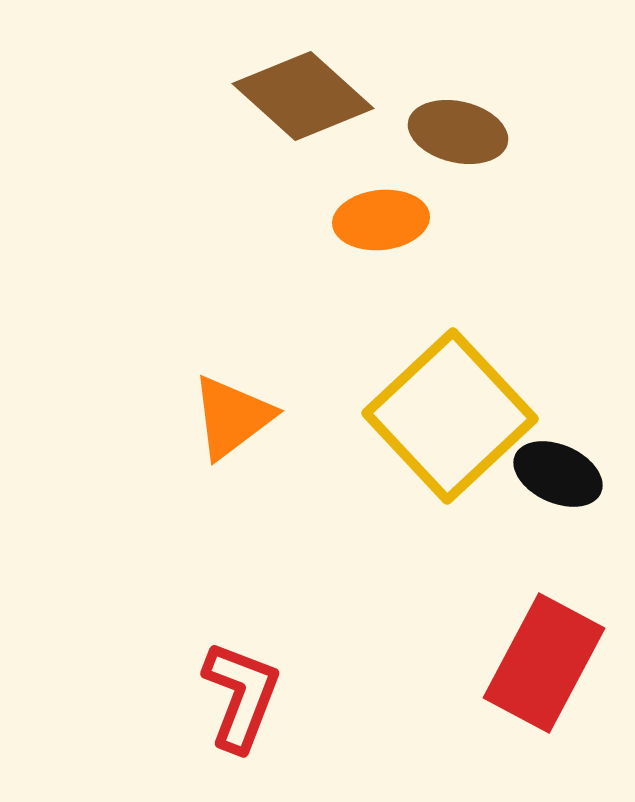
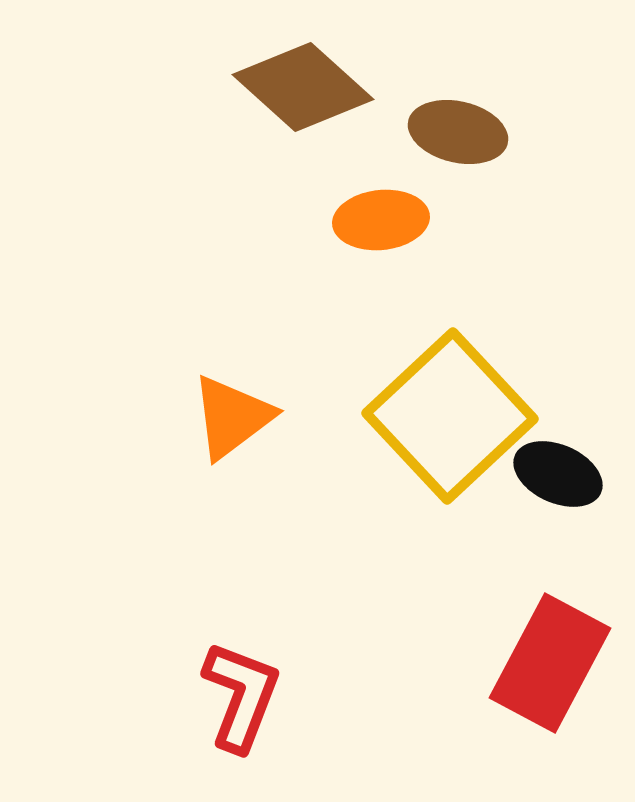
brown diamond: moved 9 px up
red rectangle: moved 6 px right
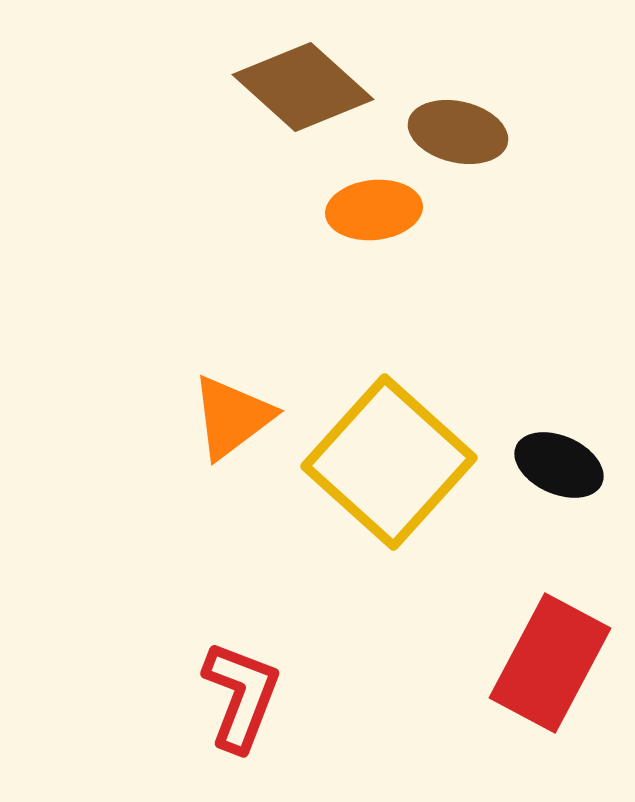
orange ellipse: moved 7 px left, 10 px up
yellow square: moved 61 px left, 46 px down; rotated 5 degrees counterclockwise
black ellipse: moved 1 px right, 9 px up
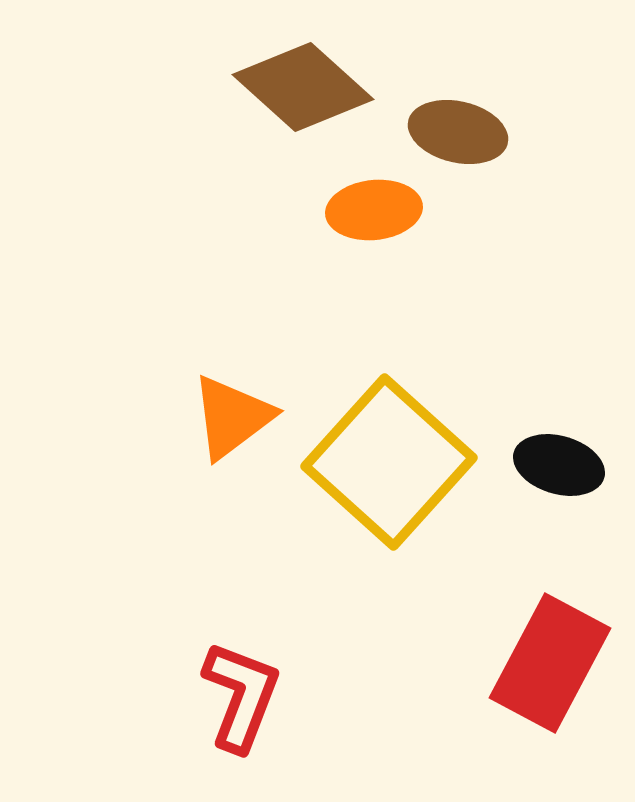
black ellipse: rotated 8 degrees counterclockwise
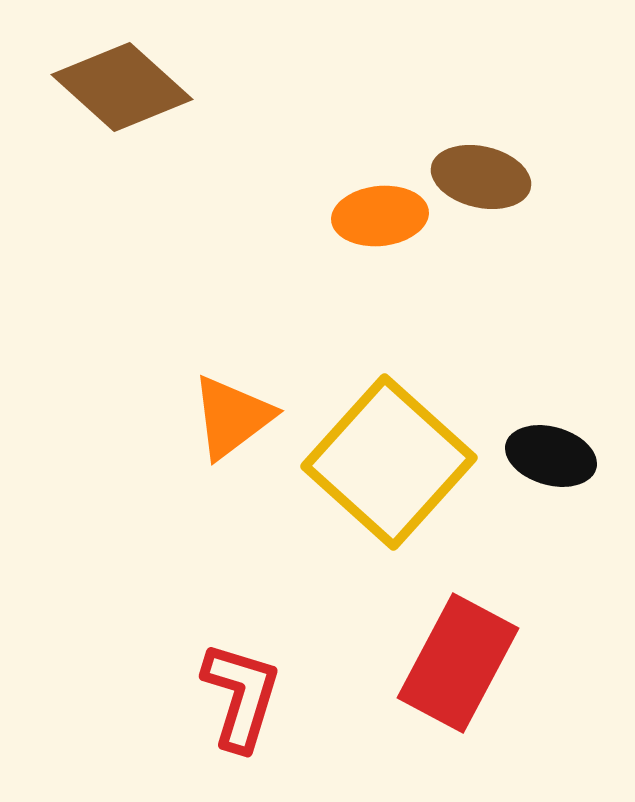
brown diamond: moved 181 px left
brown ellipse: moved 23 px right, 45 px down
orange ellipse: moved 6 px right, 6 px down
black ellipse: moved 8 px left, 9 px up
red rectangle: moved 92 px left
red L-shape: rotated 4 degrees counterclockwise
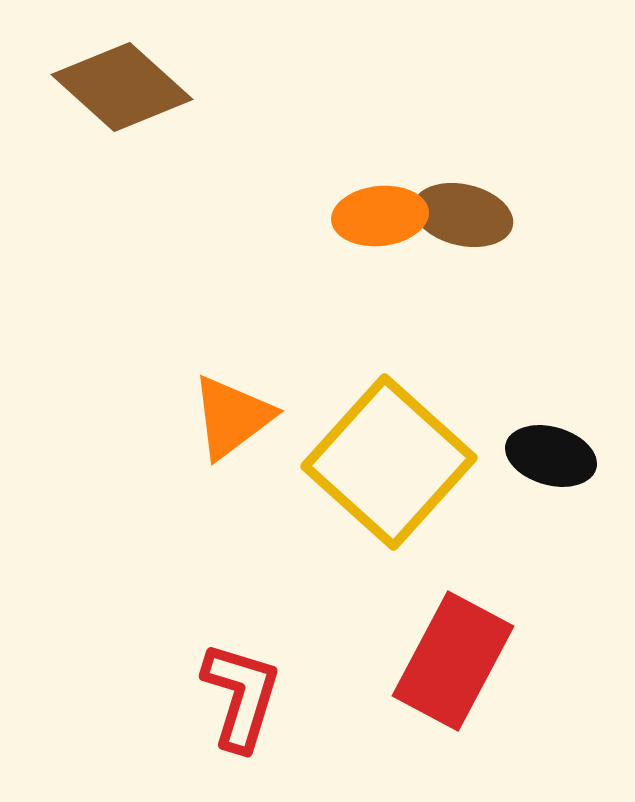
brown ellipse: moved 18 px left, 38 px down
red rectangle: moved 5 px left, 2 px up
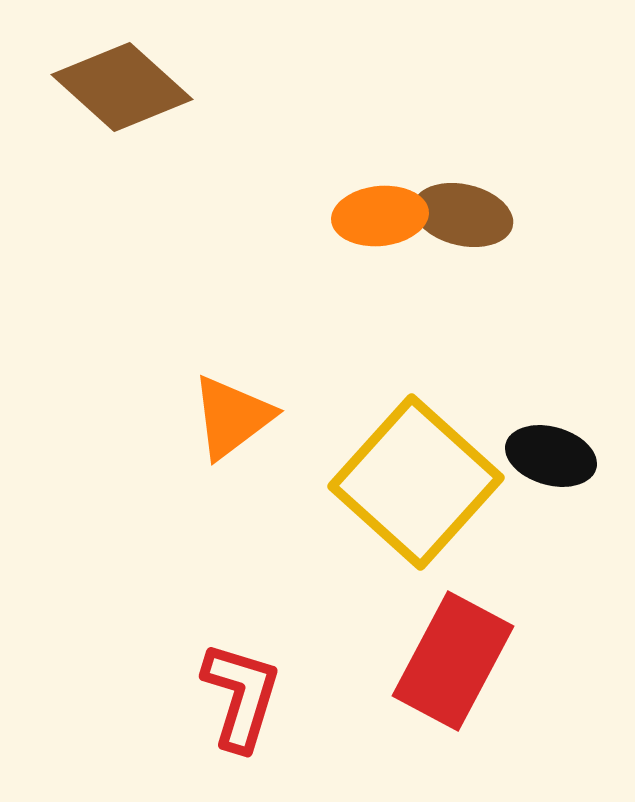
yellow square: moved 27 px right, 20 px down
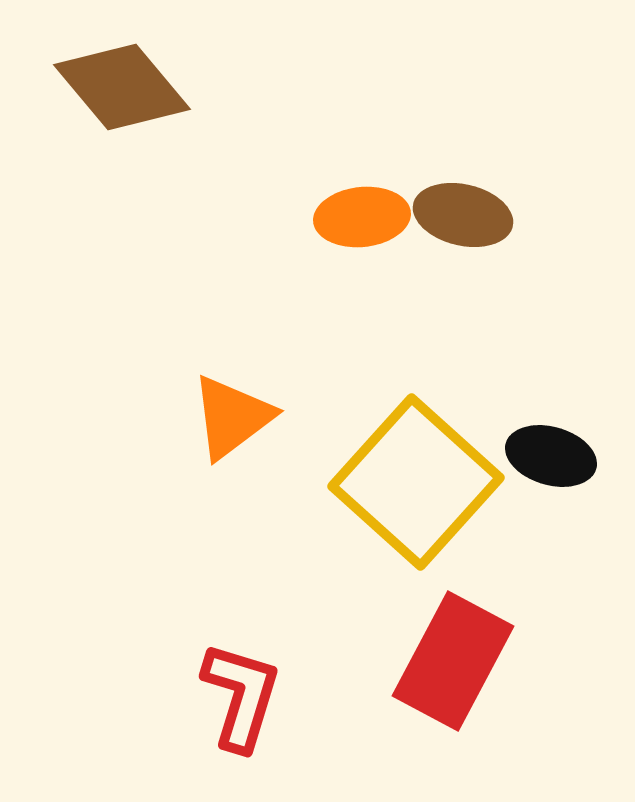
brown diamond: rotated 8 degrees clockwise
orange ellipse: moved 18 px left, 1 px down
